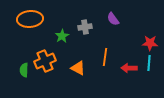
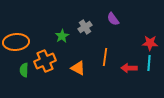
orange ellipse: moved 14 px left, 23 px down
gray cross: rotated 24 degrees counterclockwise
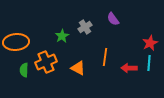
red star: rotated 28 degrees counterclockwise
orange cross: moved 1 px right, 1 px down
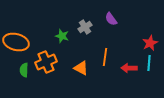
purple semicircle: moved 2 px left
green star: rotated 24 degrees counterclockwise
orange ellipse: rotated 20 degrees clockwise
orange triangle: moved 3 px right
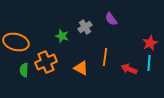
red arrow: moved 1 px down; rotated 21 degrees clockwise
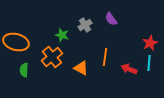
gray cross: moved 2 px up
green star: moved 1 px up
orange cross: moved 6 px right, 5 px up; rotated 15 degrees counterclockwise
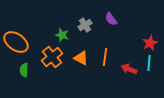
orange ellipse: rotated 20 degrees clockwise
orange triangle: moved 10 px up
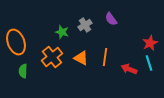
green star: moved 3 px up
orange ellipse: rotated 35 degrees clockwise
cyan line: rotated 21 degrees counterclockwise
green semicircle: moved 1 px left, 1 px down
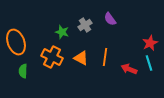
purple semicircle: moved 1 px left
orange cross: rotated 25 degrees counterclockwise
